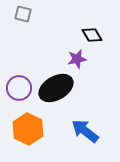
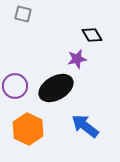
purple circle: moved 4 px left, 2 px up
blue arrow: moved 5 px up
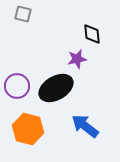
black diamond: moved 1 px up; rotated 25 degrees clockwise
purple circle: moved 2 px right
orange hexagon: rotated 12 degrees counterclockwise
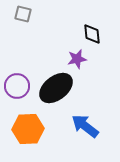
black ellipse: rotated 8 degrees counterclockwise
orange hexagon: rotated 16 degrees counterclockwise
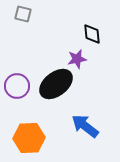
black ellipse: moved 4 px up
orange hexagon: moved 1 px right, 9 px down
